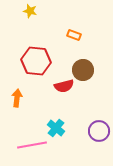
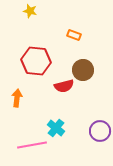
purple circle: moved 1 px right
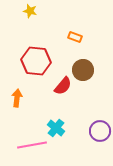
orange rectangle: moved 1 px right, 2 px down
red semicircle: moved 1 px left; rotated 36 degrees counterclockwise
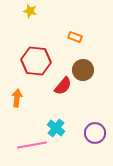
purple circle: moved 5 px left, 2 px down
